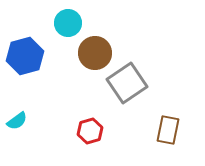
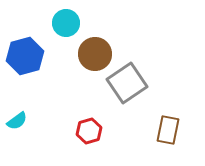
cyan circle: moved 2 px left
brown circle: moved 1 px down
red hexagon: moved 1 px left
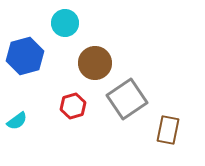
cyan circle: moved 1 px left
brown circle: moved 9 px down
gray square: moved 16 px down
red hexagon: moved 16 px left, 25 px up
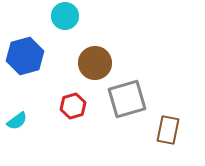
cyan circle: moved 7 px up
gray square: rotated 18 degrees clockwise
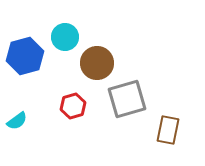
cyan circle: moved 21 px down
brown circle: moved 2 px right
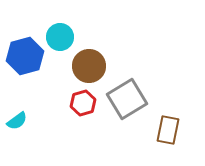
cyan circle: moved 5 px left
brown circle: moved 8 px left, 3 px down
gray square: rotated 15 degrees counterclockwise
red hexagon: moved 10 px right, 3 px up
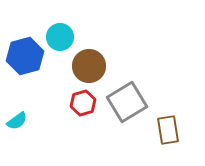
gray square: moved 3 px down
brown rectangle: rotated 20 degrees counterclockwise
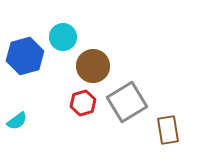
cyan circle: moved 3 px right
brown circle: moved 4 px right
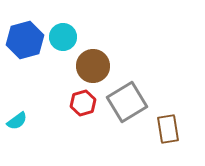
blue hexagon: moved 16 px up
brown rectangle: moved 1 px up
